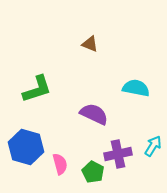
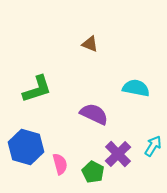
purple cross: rotated 32 degrees counterclockwise
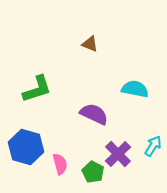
cyan semicircle: moved 1 px left, 1 px down
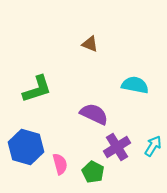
cyan semicircle: moved 4 px up
purple cross: moved 1 px left, 7 px up; rotated 12 degrees clockwise
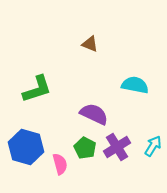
green pentagon: moved 8 px left, 24 px up
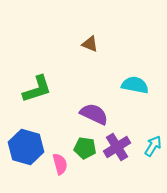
green pentagon: rotated 20 degrees counterclockwise
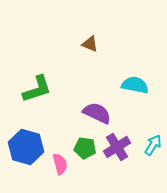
purple semicircle: moved 3 px right, 1 px up
cyan arrow: moved 1 px up
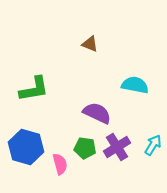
green L-shape: moved 3 px left; rotated 8 degrees clockwise
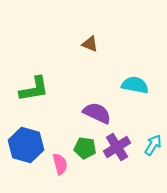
blue hexagon: moved 2 px up
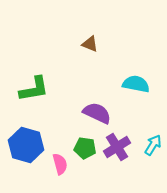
cyan semicircle: moved 1 px right, 1 px up
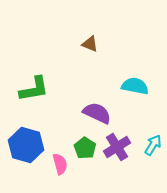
cyan semicircle: moved 1 px left, 2 px down
green pentagon: rotated 25 degrees clockwise
